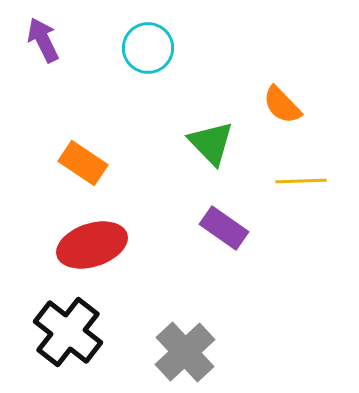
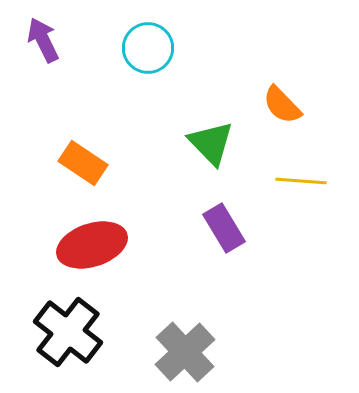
yellow line: rotated 6 degrees clockwise
purple rectangle: rotated 24 degrees clockwise
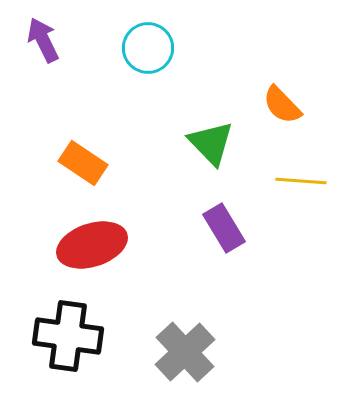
black cross: moved 4 px down; rotated 30 degrees counterclockwise
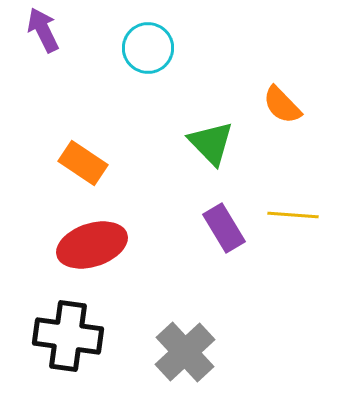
purple arrow: moved 10 px up
yellow line: moved 8 px left, 34 px down
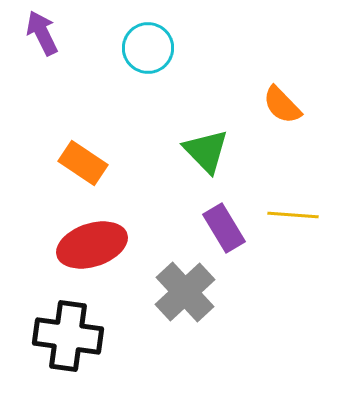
purple arrow: moved 1 px left, 3 px down
green triangle: moved 5 px left, 8 px down
gray cross: moved 60 px up
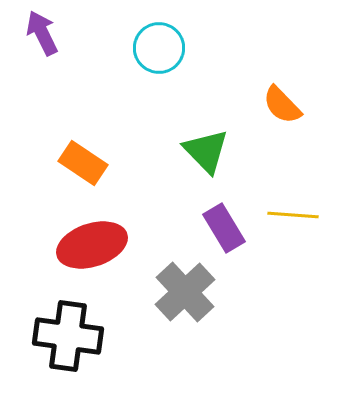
cyan circle: moved 11 px right
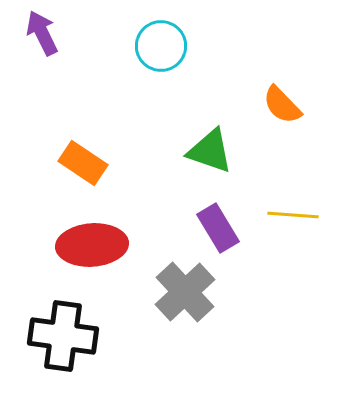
cyan circle: moved 2 px right, 2 px up
green triangle: moved 4 px right; rotated 27 degrees counterclockwise
purple rectangle: moved 6 px left
red ellipse: rotated 14 degrees clockwise
black cross: moved 5 px left
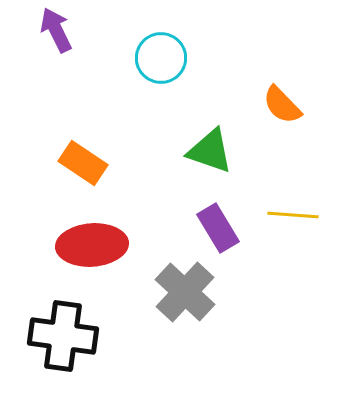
purple arrow: moved 14 px right, 3 px up
cyan circle: moved 12 px down
gray cross: rotated 4 degrees counterclockwise
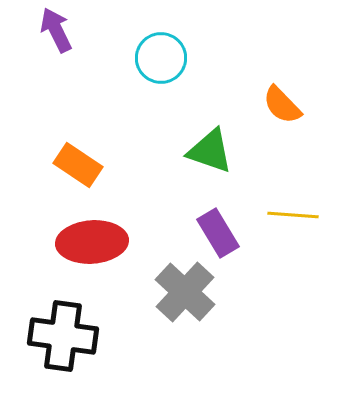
orange rectangle: moved 5 px left, 2 px down
purple rectangle: moved 5 px down
red ellipse: moved 3 px up
